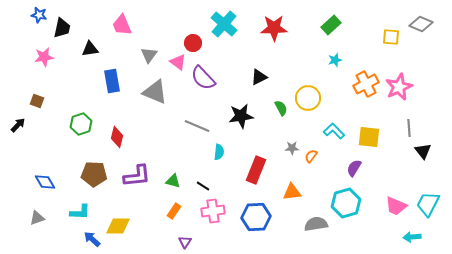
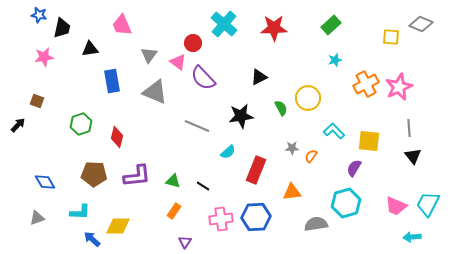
yellow square at (369, 137): moved 4 px down
black triangle at (423, 151): moved 10 px left, 5 px down
cyan semicircle at (219, 152): moved 9 px right; rotated 42 degrees clockwise
pink cross at (213, 211): moved 8 px right, 8 px down
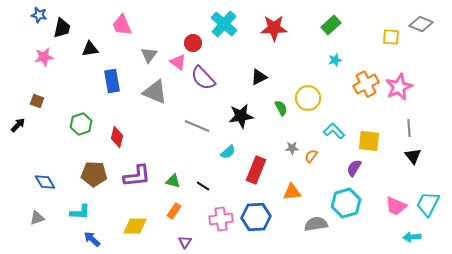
yellow diamond at (118, 226): moved 17 px right
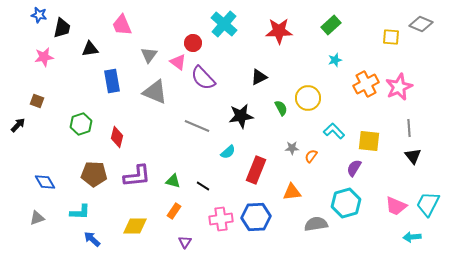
red star at (274, 28): moved 5 px right, 3 px down
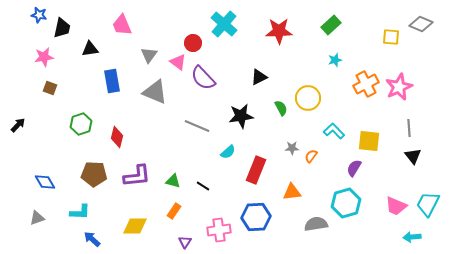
brown square at (37, 101): moved 13 px right, 13 px up
pink cross at (221, 219): moved 2 px left, 11 px down
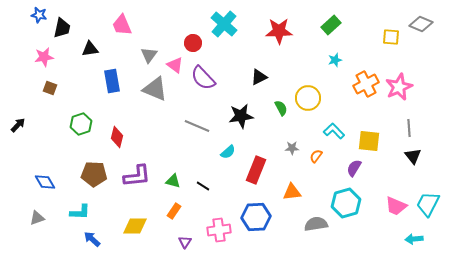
pink triangle at (178, 62): moved 3 px left, 3 px down
gray triangle at (155, 92): moved 3 px up
orange semicircle at (311, 156): moved 5 px right
cyan arrow at (412, 237): moved 2 px right, 2 px down
